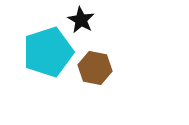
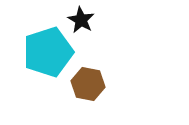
brown hexagon: moved 7 px left, 16 px down
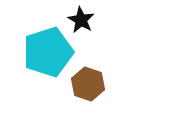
brown hexagon: rotated 8 degrees clockwise
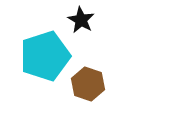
cyan pentagon: moved 3 px left, 4 px down
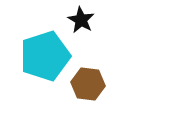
brown hexagon: rotated 12 degrees counterclockwise
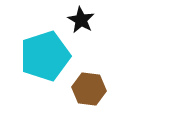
brown hexagon: moved 1 px right, 5 px down
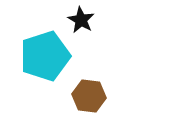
brown hexagon: moved 7 px down
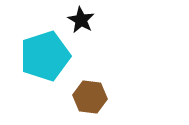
brown hexagon: moved 1 px right, 1 px down
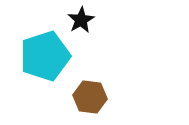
black star: rotated 12 degrees clockwise
